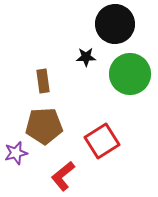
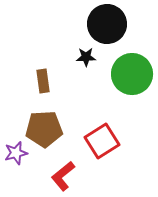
black circle: moved 8 px left
green circle: moved 2 px right
brown pentagon: moved 3 px down
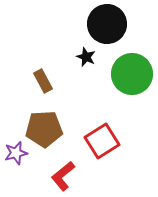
black star: rotated 24 degrees clockwise
brown rectangle: rotated 20 degrees counterclockwise
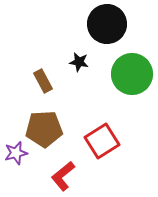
black star: moved 7 px left, 5 px down; rotated 12 degrees counterclockwise
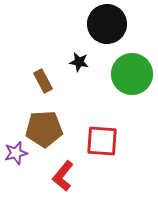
red square: rotated 36 degrees clockwise
red L-shape: rotated 12 degrees counterclockwise
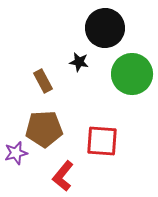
black circle: moved 2 px left, 4 px down
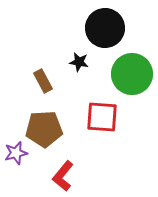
red square: moved 24 px up
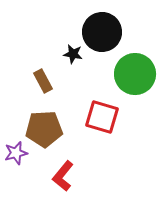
black circle: moved 3 px left, 4 px down
black star: moved 6 px left, 8 px up
green circle: moved 3 px right
red square: rotated 12 degrees clockwise
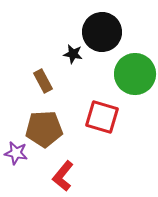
purple star: rotated 25 degrees clockwise
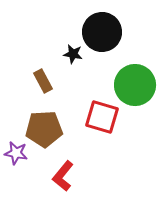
green circle: moved 11 px down
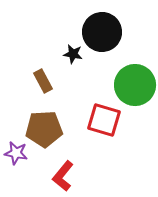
red square: moved 2 px right, 3 px down
